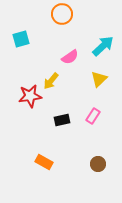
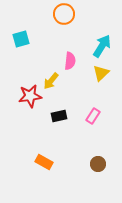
orange circle: moved 2 px right
cyan arrow: moved 1 px left; rotated 15 degrees counterclockwise
pink semicircle: moved 4 px down; rotated 48 degrees counterclockwise
yellow triangle: moved 2 px right, 6 px up
black rectangle: moved 3 px left, 4 px up
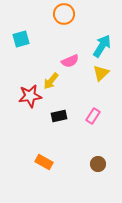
pink semicircle: rotated 60 degrees clockwise
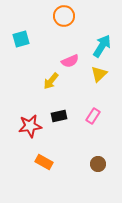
orange circle: moved 2 px down
yellow triangle: moved 2 px left, 1 px down
red star: moved 30 px down
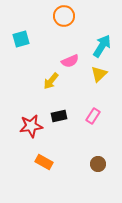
red star: moved 1 px right
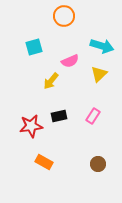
cyan square: moved 13 px right, 8 px down
cyan arrow: rotated 75 degrees clockwise
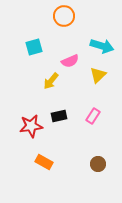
yellow triangle: moved 1 px left, 1 px down
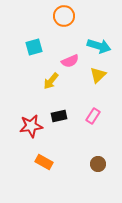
cyan arrow: moved 3 px left
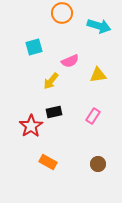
orange circle: moved 2 px left, 3 px up
cyan arrow: moved 20 px up
yellow triangle: rotated 36 degrees clockwise
black rectangle: moved 5 px left, 4 px up
red star: rotated 25 degrees counterclockwise
orange rectangle: moved 4 px right
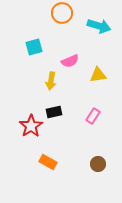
yellow arrow: rotated 30 degrees counterclockwise
